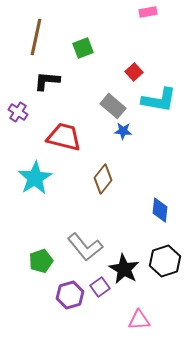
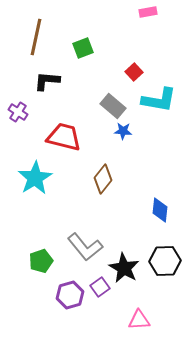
black hexagon: rotated 16 degrees clockwise
black star: moved 1 px up
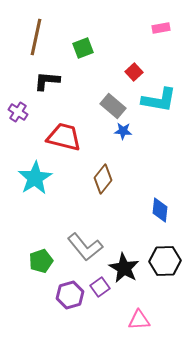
pink rectangle: moved 13 px right, 16 px down
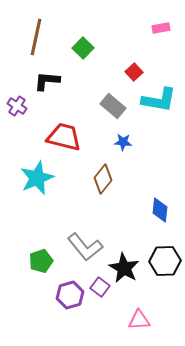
green square: rotated 25 degrees counterclockwise
purple cross: moved 1 px left, 6 px up
blue star: moved 11 px down
cyan star: moved 2 px right; rotated 8 degrees clockwise
purple square: rotated 18 degrees counterclockwise
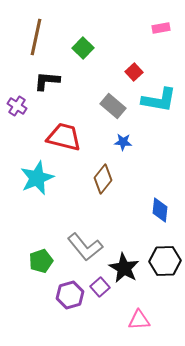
purple square: rotated 12 degrees clockwise
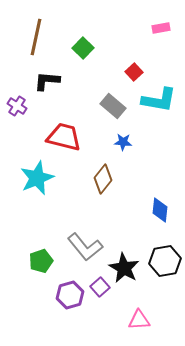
black hexagon: rotated 8 degrees counterclockwise
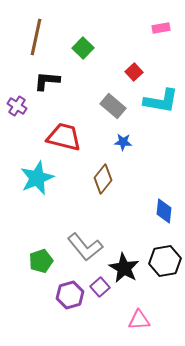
cyan L-shape: moved 2 px right, 1 px down
blue diamond: moved 4 px right, 1 px down
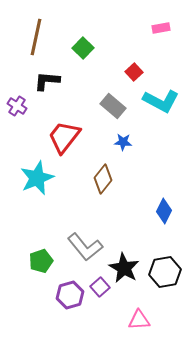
cyan L-shape: rotated 18 degrees clockwise
red trapezoid: rotated 66 degrees counterclockwise
blue diamond: rotated 20 degrees clockwise
black hexagon: moved 11 px down
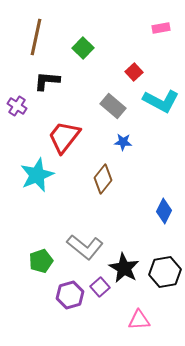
cyan star: moved 3 px up
gray L-shape: rotated 12 degrees counterclockwise
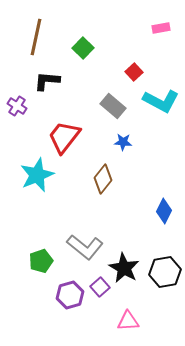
pink triangle: moved 11 px left, 1 px down
